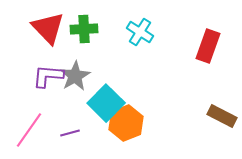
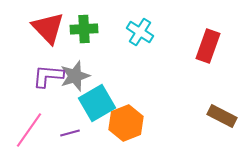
gray star: rotated 12 degrees clockwise
cyan square: moved 9 px left; rotated 15 degrees clockwise
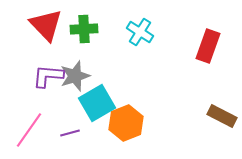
red triangle: moved 2 px left, 3 px up
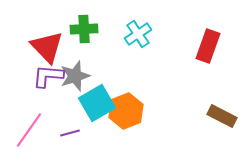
red triangle: moved 1 px right, 22 px down
cyan cross: moved 2 px left, 2 px down; rotated 24 degrees clockwise
orange hexagon: moved 12 px up
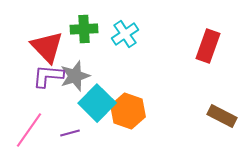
cyan cross: moved 13 px left
cyan square: rotated 15 degrees counterclockwise
orange hexagon: moved 2 px right; rotated 20 degrees counterclockwise
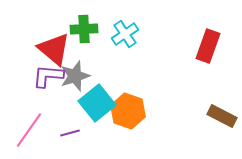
red triangle: moved 7 px right, 2 px down; rotated 6 degrees counterclockwise
cyan square: rotated 6 degrees clockwise
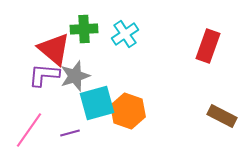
purple L-shape: moved 4 px left, 1 px up
cyan square: rotated 24 degrees clockwise
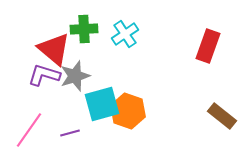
purple L-shape: rotated 12 degrees clockwise
cyan square: moved 5 px right, 1 px down
brown rectangle: rotated 12 degrees clockwise
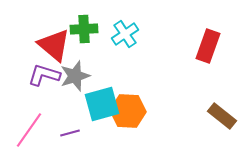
red triangle: moved 4 px up
orange hexagon: rotated 16 degrees counterclockwise
